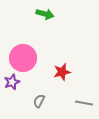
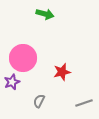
gray line: rotated 30 degrees counterclockwise
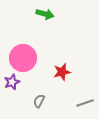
gray line: moved 1 px right
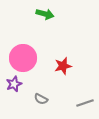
red star: moved 1 px right, 6 px up
purple star: moved 2 px right, 2 px down
gray semicircle: moved 2 px right, 2 px up; rotated 88 degrees counterclockwise
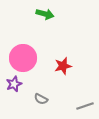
gray line: moved 3 px down
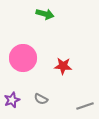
red star: rotated 18 degrees clockwise
purple star: moved 2 px left, 16 px down
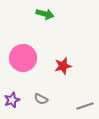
red star: rotated 18 degrees counterclockwise
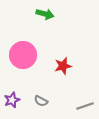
pink circle: moved 3 px up
gray semicircle: moved 2 px down
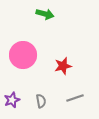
gray semicircle: rotated 128 degrees counterclockwise
gray line: moved 10 px left, 8 px up
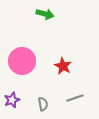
pink circle: moved 1 px left, 6 px down
red star: rotated 30 degrees counterclockwise
gray semicircle: moved 2 px right, 3 px down
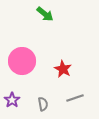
green arrow: rotated 24 degrees clockwise
red star: moved 3 px down
purple star: rotated 14 degrees counterclockwise
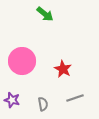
purple star: rotated 21 degrees counterclockwise
